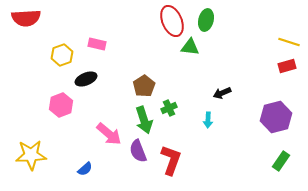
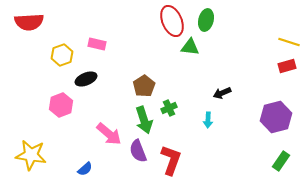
red semicircle: moved 3 px right, 4 px down
yellow star: rotated 12 degrees clockwise
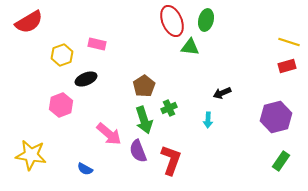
red semicircle: rotated 28 degrees counterclockwise
blue semicircle: rotated 70 degrees clockwise
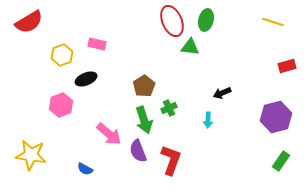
yellow line: moved 16 px left, 20 px up
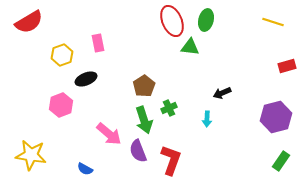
pink rectangle: moved 1 px right, 1 px up; rotated 66 degrees clockwise
cyan arrow: moved 1 px left, 1 px up
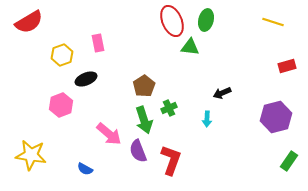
green rectangle: moved 8 px right
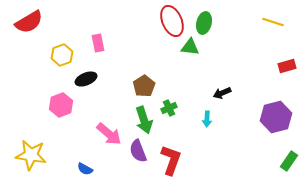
green ellipse: moved 2 px left, 3 px down
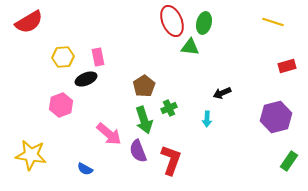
pink rectangle: moved 14 px down
yellow hexagon: moved 1 px right, 2 px down; rotated 15 degrees clockwise
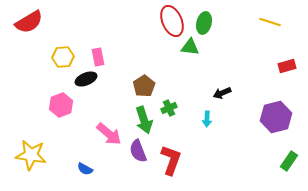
yellow line: moved 3 px left
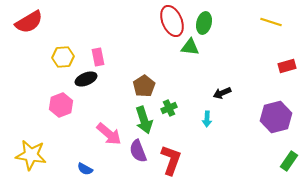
yellow line: moved 1 px right
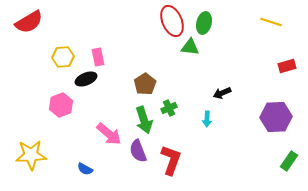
brown pentagon: moved 1 px right, 2 px up
purple hexagon: rotated 12 degrees clockwise
yellow star: rotated 12 degrees counterclockwise
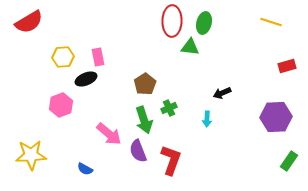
red ellipse: rotated 24 degrees clockwise
